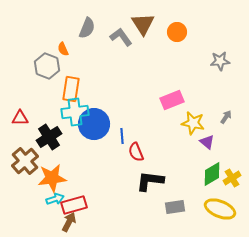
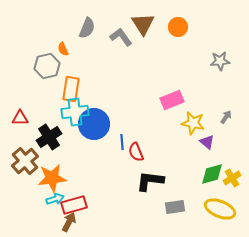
orange circle: moved 1 px right, 5 px up
gray hexagon: rotated 25 degrees clockwise
blue line: moved 6 px down
green diamond: rotated 15 degrees clockwise
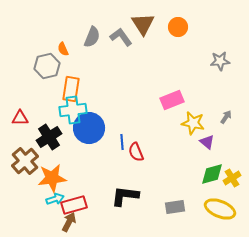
gray semicircle: moved 5 px right, 9 px down
cyan cross: moved 2 px left, 2 px up
blue circle: moved 5 px left, 4 px down
black L-shape: moved 25 px left, 15 px down
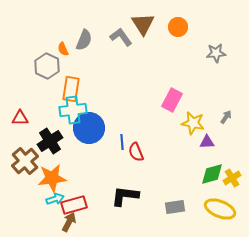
gray semicircle: moved 8 px left, 3 px down
gray star: moved 4 px left, 8 px up
gray hexagon: rotated 20 degrees counterclockwise
pink rectangle: rotated 40 degrees counterclockwise
black cross: moved 1 px right, 4 px down
purple triangle: rotated 42 degrees counterclockwise
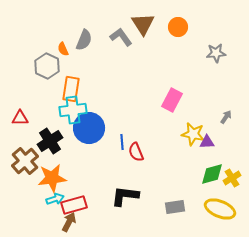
yellow star: moved 11 px down
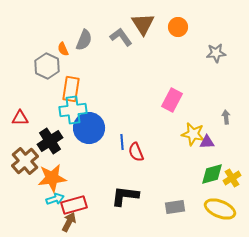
gray arrow: rotated 40 degrees counterclockwise
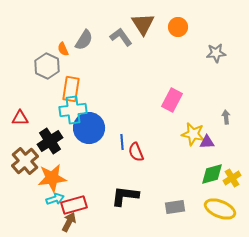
gray semicircle: rotated 10 degrees clockwise
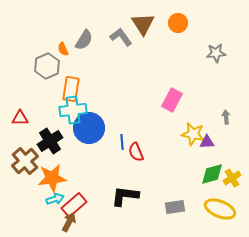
orange circle: moved 4 px up
gray hexagon: rotated 10 degrees clockwise
red rectangle: rotated 25 degrees counterclockwise
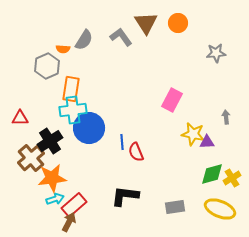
brown triangle: moved 3 px right, 1 px up
orange semicircle: rotated 64 degrees counterclockwise
brown cross: moved 6 px right, 3 px up
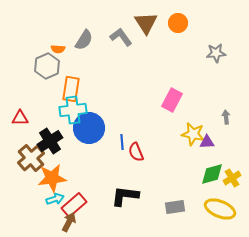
orange semicircle: moved 5 px left
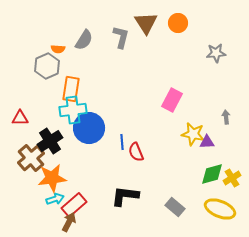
gray L-shape: rotated 50 degrees clockwise
gray rectangle: rotated 48 degrees clockwise
